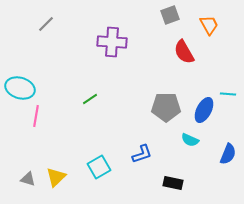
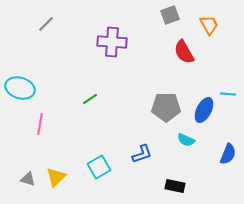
pink line: moved 4 px right, 8 px down
cyan semicircle: moved 4 px left
black rectangle: moved 2 px right, 3 px down
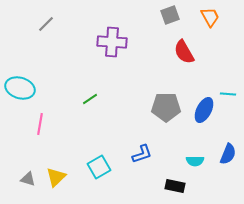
orange trapezoid: moved 1 px right, 8 px up
cyan semicircle: moved 9 px right, 21 px down; rotated 24 degrees counterclockwise
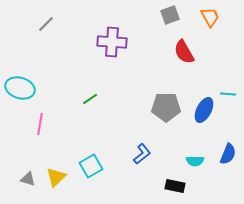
blue L-shape: rotated 20 degrees counterclockwise
cyan square: moved 8 px left, 1 px up
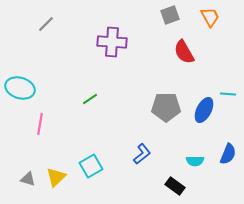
black rectangle: rotated 24 degrees clockwise
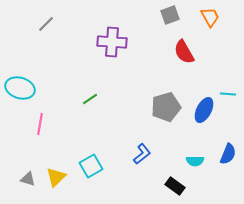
gray pentagon: rotated 16 degrees counterclockwise
